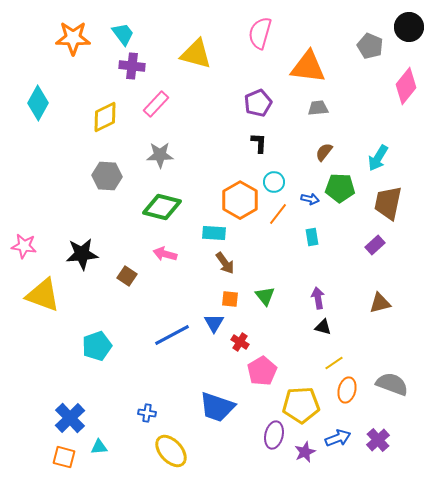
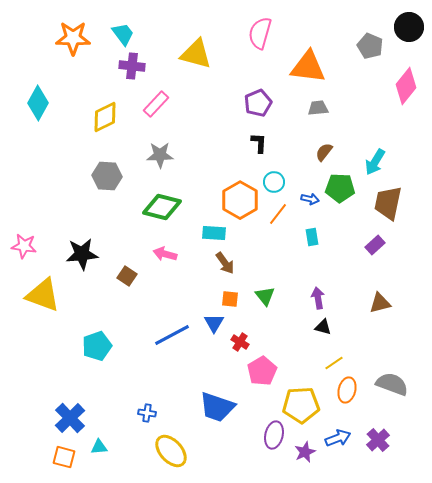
cyan arrow at (378, 158): moved 3 px left, 4 px down
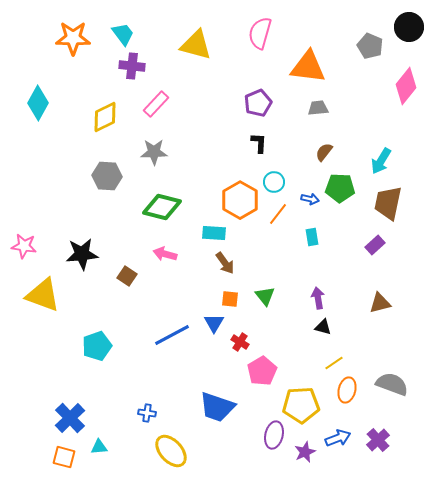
yellow triangle at (196, 54): moved 9 px up
gray star at (160, 155): moved 6 px left, 3 px up
cyan arrow at (375, 162): moved 6 px right, 1 px up
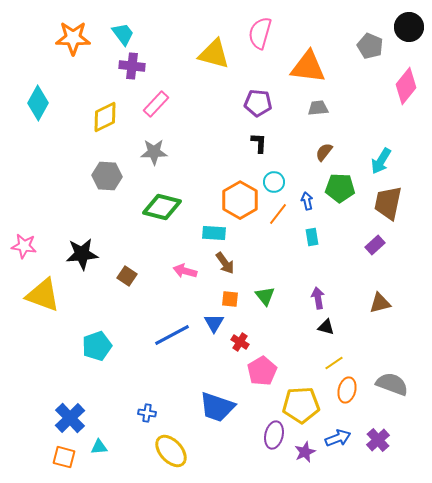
yellow triangle at (196, 45): moved 18 px right, 9 px down
purple pentagon at (258, 103): rotated 28 degrees clockwise
blue arrow at (310, 199): moved 3 px left, 2 px down; rotated 114 degrees counterclockwise
pink arrow at (165, 254): moved 20 px right, 17 px down
black triangle at (323, 327): moved 3 px right
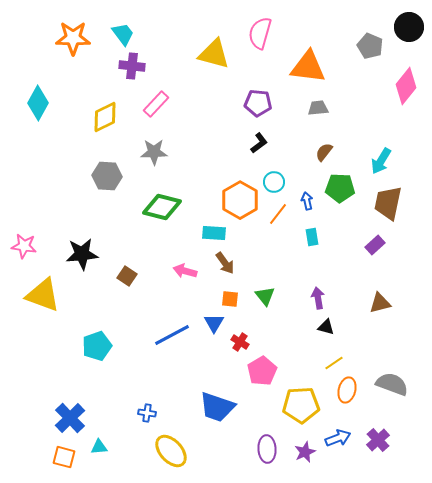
black L-shape at (259, 143): rotated 50 degrees clockwise
purple ellipse at (274, 435): moved 7 px left, 14 px down; rotated 16 degrees counterclockwise
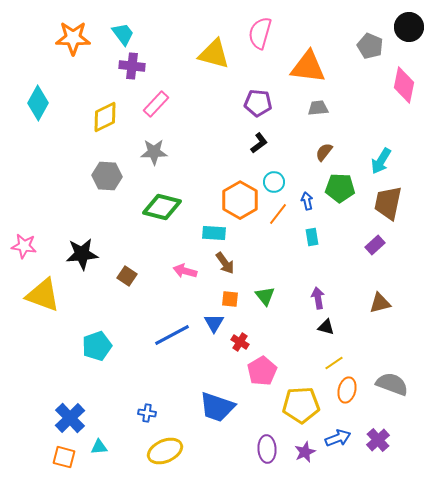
pink diamond at (406, 86): moved 2 px left, 1 px up; rotated 27 degrees counterclockwise
yellow ellipse at (171, 451): moved 6 px left; rotated 72 degrees counterclockwise
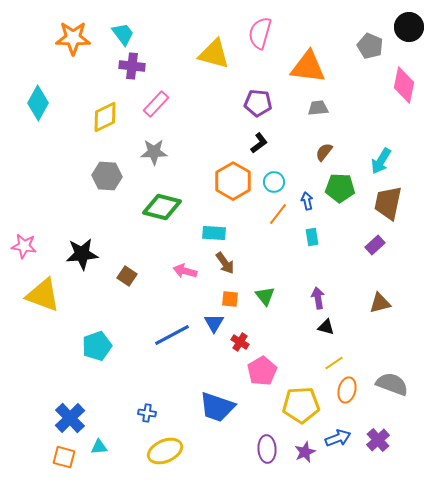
orange hexagon at (240, 200): moved 7 px left, 19 px up
